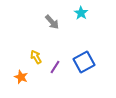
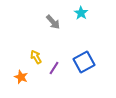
gray arrow: moved 1 px right
purple line: moved 1 px left, 1 px down
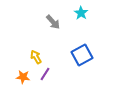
blue square: moved 2 px left, 7 px up
purple line: moved 9 px left, 6 px down
orange star: moved 2 px right; rotated 16 degrees counterclockwise
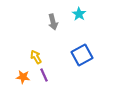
cyan star: moved 2 px left, 1 px down
gray arrow: rotated 28 degrees clockwise
purple line: moved 1 px left, 1 px down; rotated 56 degrees counterclockwise
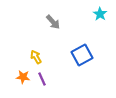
cyan star: moved 21 px right
gray arrow: rotated 28 degrees counterclockwise
purple line: moved 2 px left, 4 px down
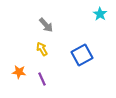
gray arrow: moved 7 px left, 3 px down
yellow arrow: moved 6 px right, 8 px up
orange star: moved 4 px left, 5 px up
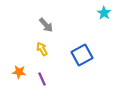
cyan star: moved 4 px right, 1 px up
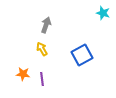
cyan star: moved 1 px left; rotated 16 degrees counterclockwise
gray arrow: rotated 119 degrees counterclockwise
orange star: moved 4 px right, 2 px down
purple line: rotated 16 degrees clockwise
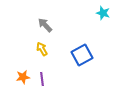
gray arrow: moved 1 px left; rotated 63 degrees counterclockwise
orange star: moved 3 px down; rotated 16 degrees counterclockwise
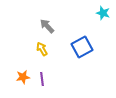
gray arrow: moved 2 px right, 1 px down
blue square: moved 8 px up
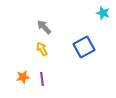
gray arrow: moved 3 px left, 1 px down
blue square: moved 2 px right
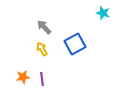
blue square: moved 9 px left, 3 px up
